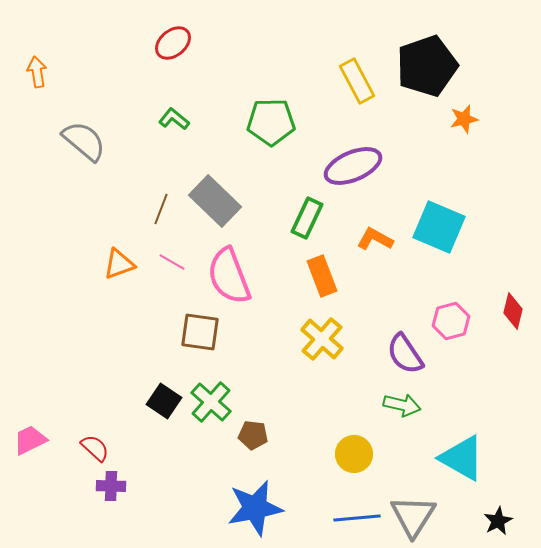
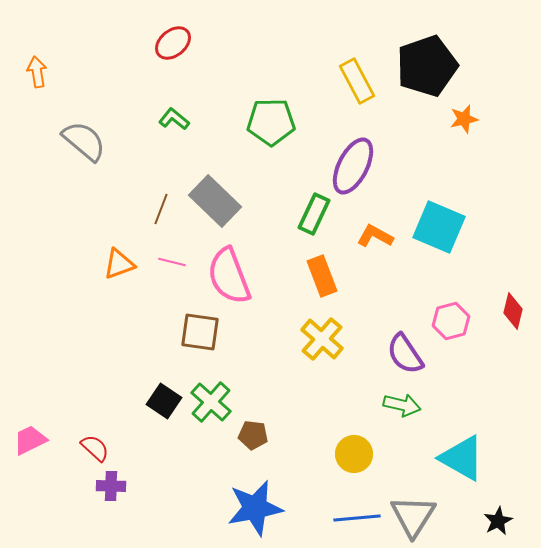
purple ellipse: rotated 40 degrees counterclockwise
green rectangle: moved 7 px right, 4 px up
orange L-shape: moved 3 px up
pink line: rotated 16 degrees counterclockwise
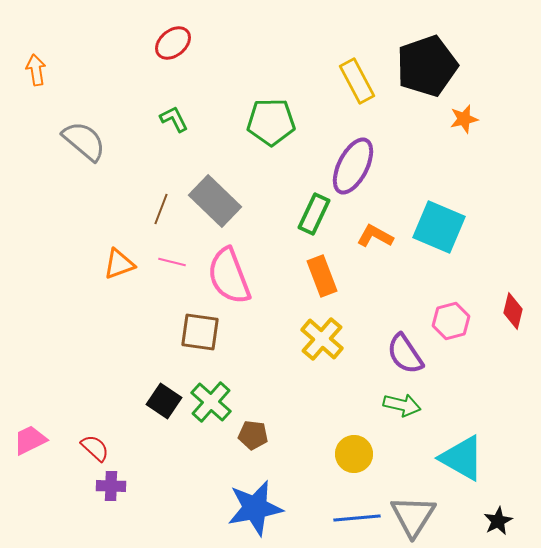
orange arrow: moved 1 px left, 2 px up
green L-shape: rotated 24 degrees clockwise
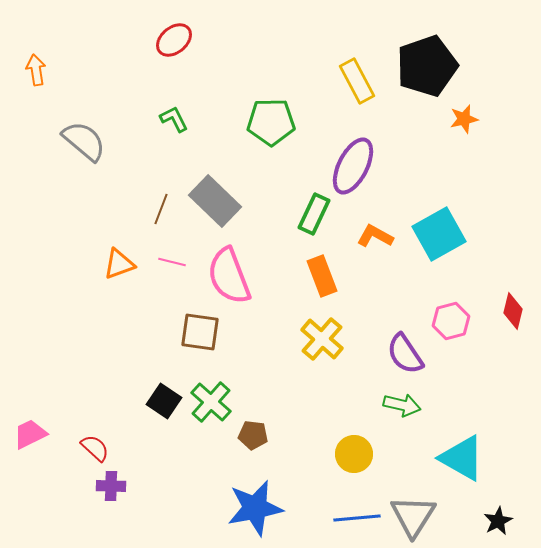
red ellipse: moved 1 px right, 3 px up
cyan square: moved 7 px down; rotated 38 degrees clockwise
pink trapezoid: moved 6 px up
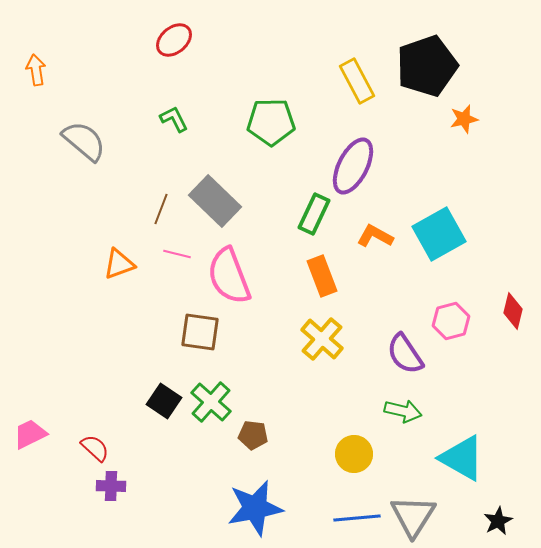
pink line: moved 5 px right, 8 px up
green arrow: moved 1 px right, 6 px down
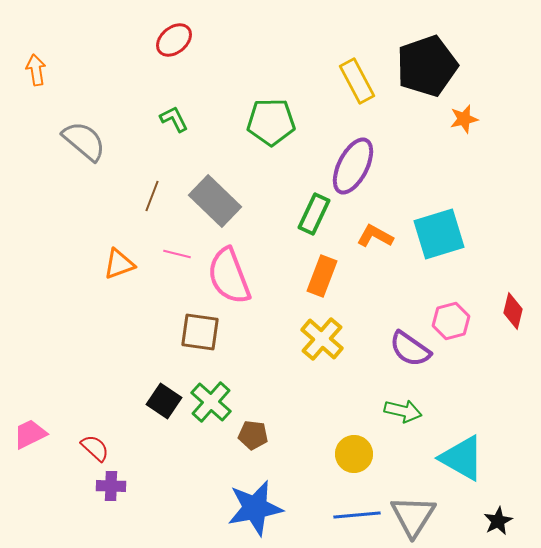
brown line: moved 9 px left, 13 px up
cyan square: rotated 12 degrees clockwise
orange rectangle: rotated 42 degrees clockwise
purple semicircle: moved 5 px right, 5 px up; rotated 21 degrees counterclockwise
blue line: moved 3 px up
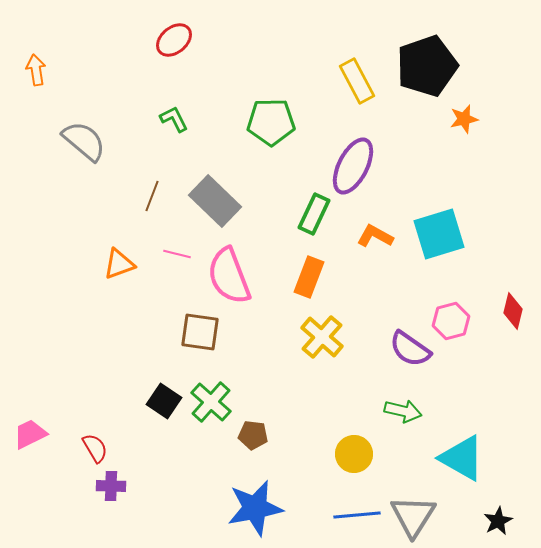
orange rectangle: moved 13 px left, 1 px down
yellow cross: moved 2 px up
red semicircle: rotated 16 degrees clockwise
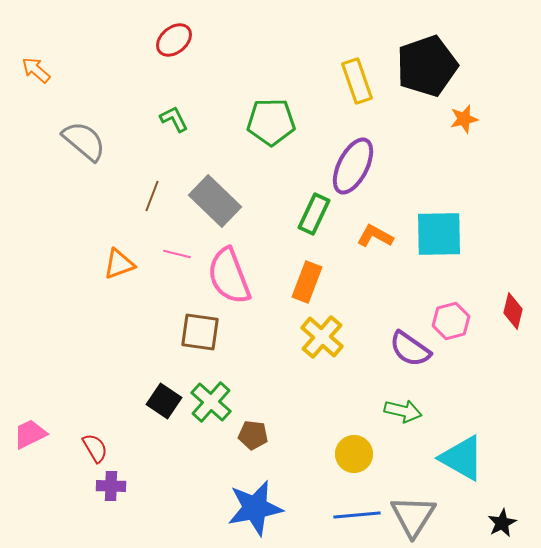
orange arrow: rotated 40 degrees counterclockwise
yellow rectangle: rotated 9 degrees clockwise
cyan square: rotated 16 degrees clockwise
orange rectangle: moved 2 px left, 5 px down
black star: moved 4 px right, 2 px down
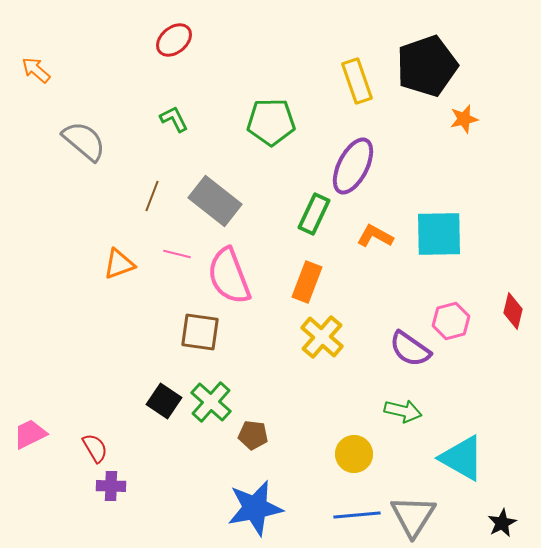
gray rectangle: rotated 6 degrees counterclockwise
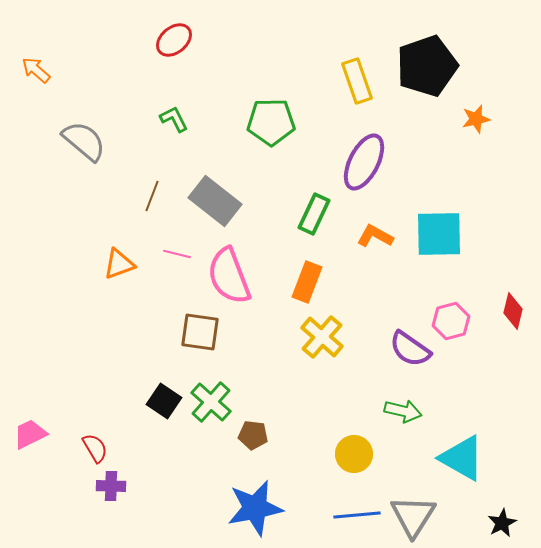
orange star: moved 12 px right
purple ellipse: moved 11 px right, 4 px up
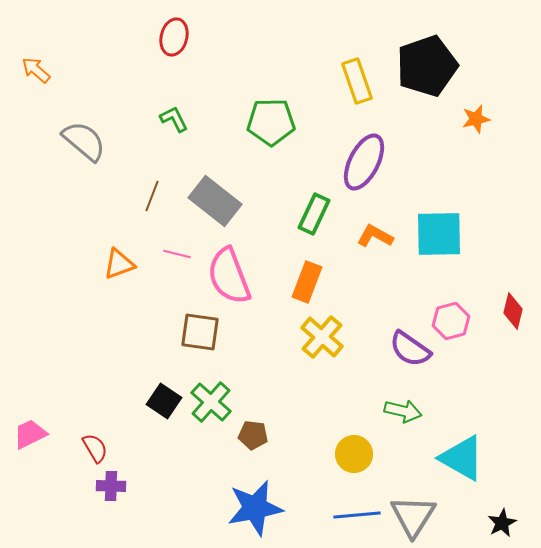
red ellipse: moved 3 px up; rotated 36 degrees counterclockwise
